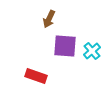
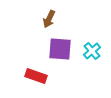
purple square: moved 5 px left, 3 px down
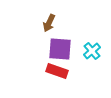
brown arrow: moved 4 px down
red rectangle: moved 21 px right, 5 px up
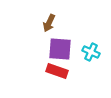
cyan cross: moved 1 px left, 1 px down; rotated 24 degrees counterclockwise
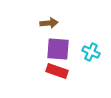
brown arrow: rotated 120 degrees counterclockwise
purple square: moved 2 px left
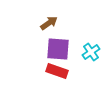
brown arrow: rotated 30 degrees counterclockwise
cyan cross: rotated 30 degrees clockwise
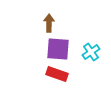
brown arrow: rotated 54 degrees counterclockwise
red rectangle: moved 3 px down
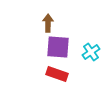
brown arrow: moved 1 px left
purple square: moved 2 px up
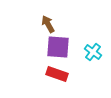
brown arrow: moved 1 px down; rotated 30 degrees counterclockwise
cyan cross: moved 2 px right; rotated 18 degrees counterclockwise
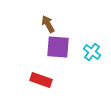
cyan cross: moved 1 px left
red rectangle: moved 16 px left, 6 px down
